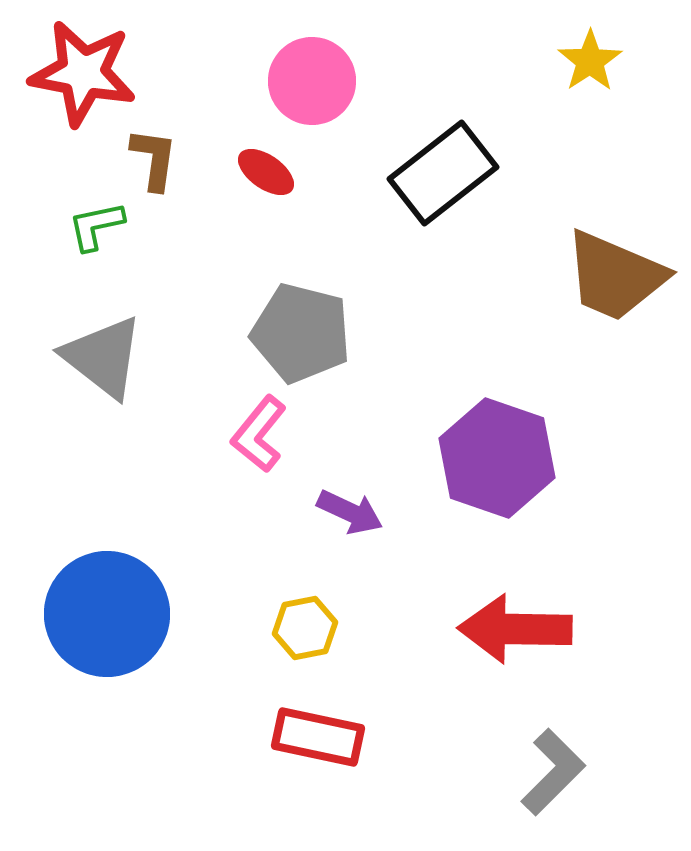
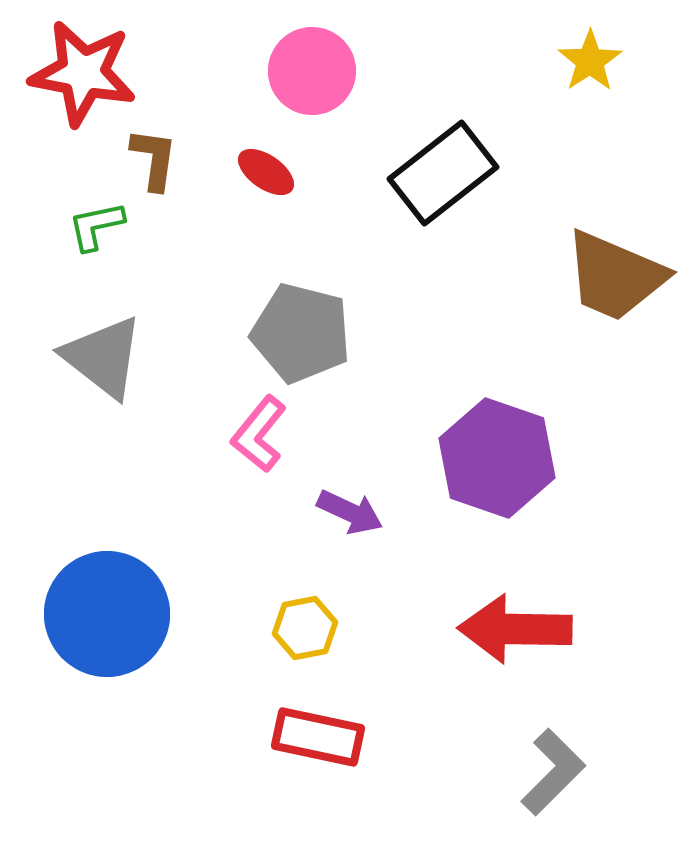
pink circle: moved 10 px up
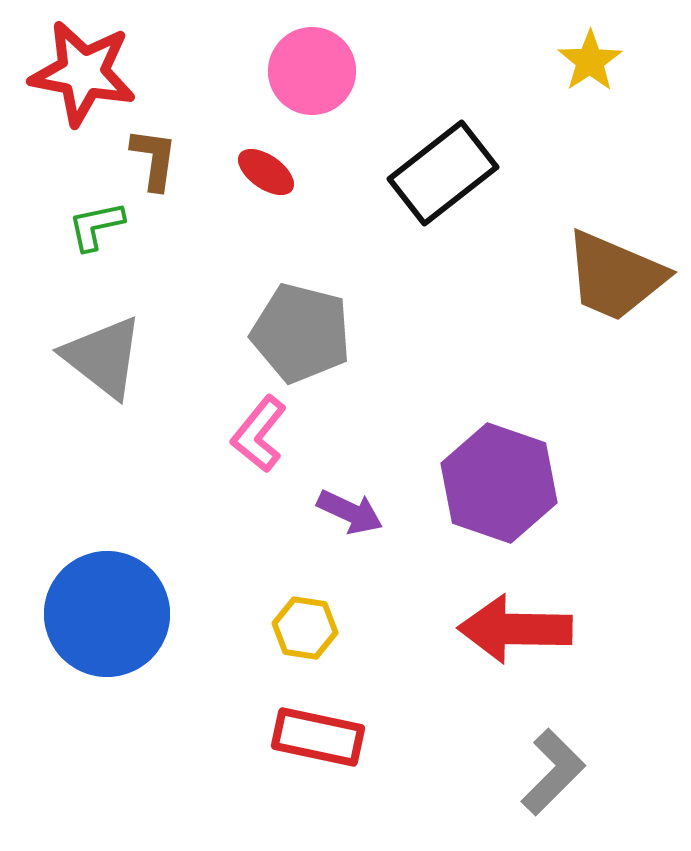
purple hexagon: moved 2 px right, 25 px down
yellow hexagon: rotated 20 degrees clockwise
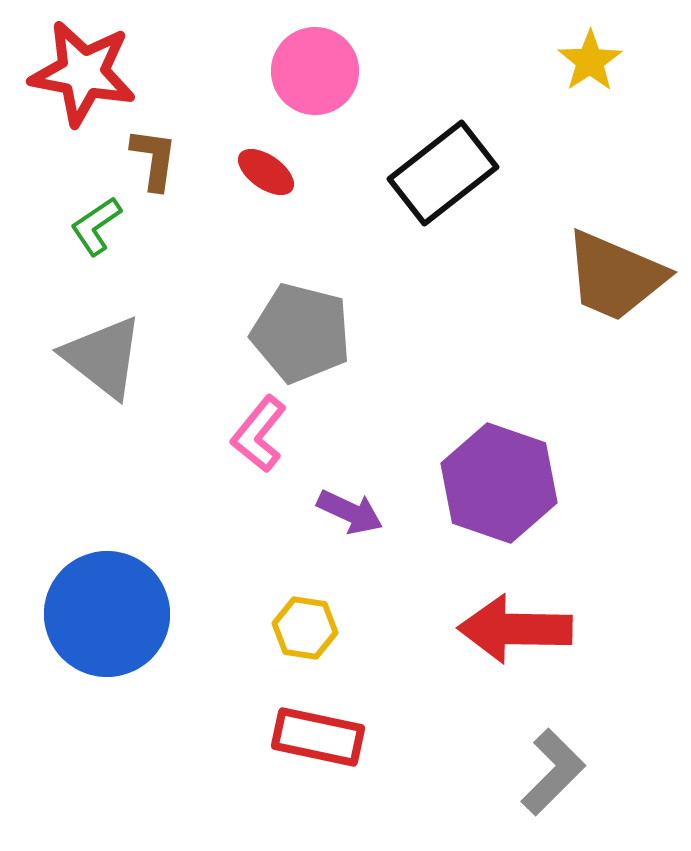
pink circle: moved 3 px right
green L-shape: rotated 22 degrees counterclockwise
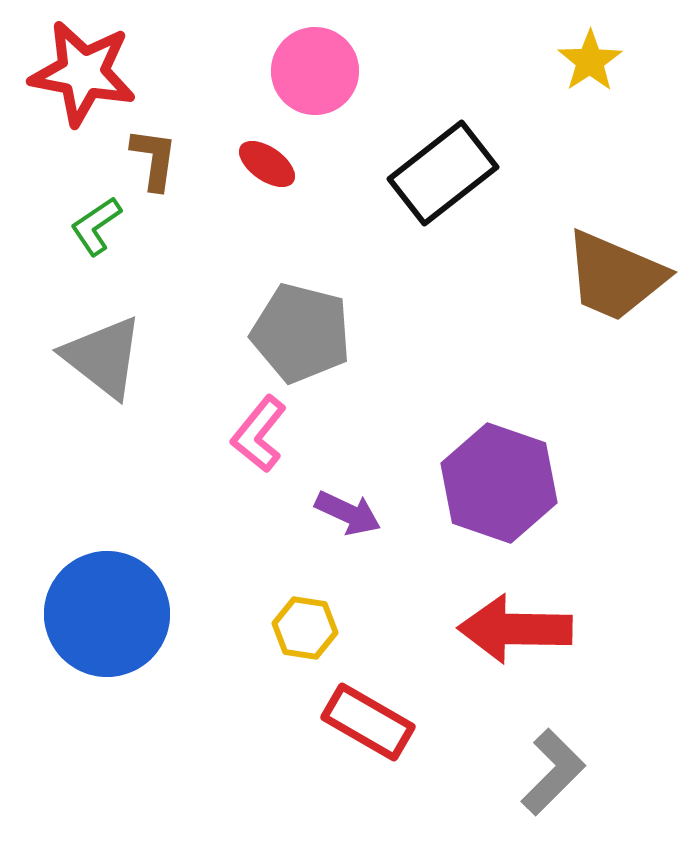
red ellipse: moved 1 px right, 8 px up
purple arrow: moved 2 px left, 1 px down
red rectangle: moved 50 px right, 15 px up; rotated 18 degrees clockwise
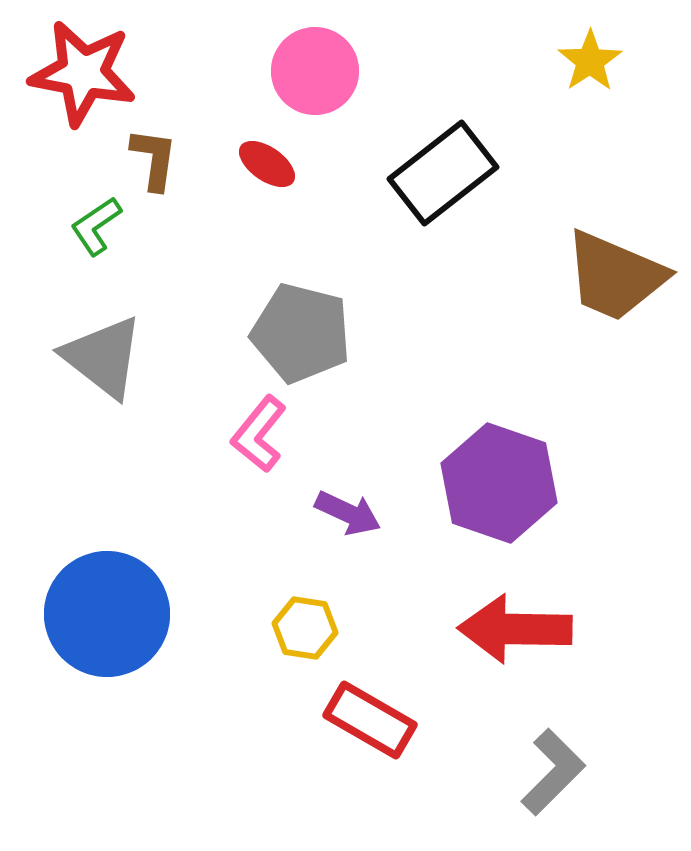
red rectangle: moved 2 px right, 2 px up
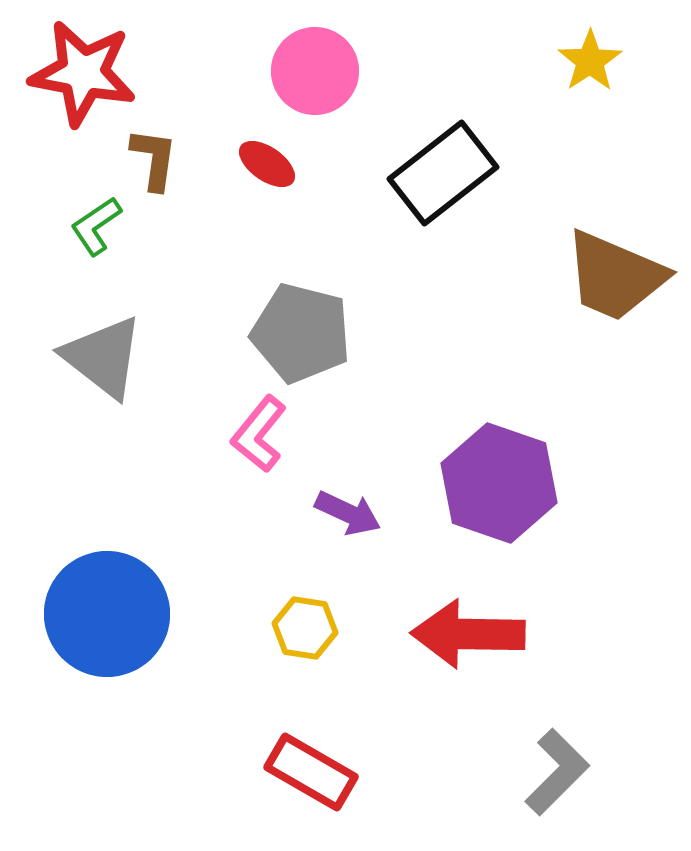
red arrow: moved 47 px left, 5 px down
red rectangle: moved 59 px left, 52 px down
gray L-shape: moved 4 px right
